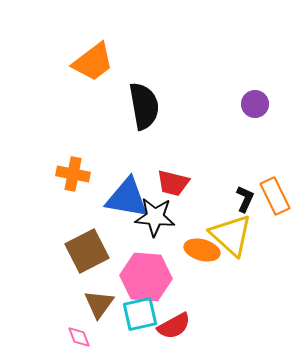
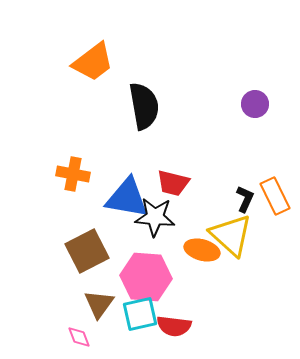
red semicircle: rotated 36 degrees clockwise
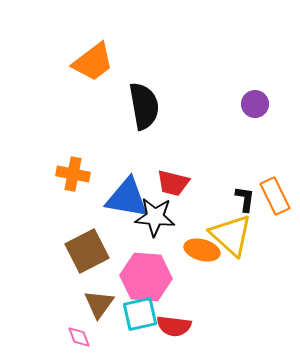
black L-shape: rotated 16 degrees counterclockwise
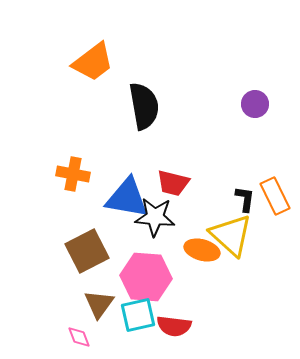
cyan square: moved 2 px left, 1 px down
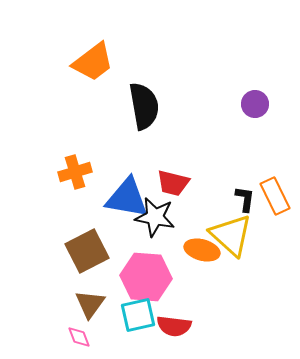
orange cross: moved 2 px right, 2 px up; rotated 28 degrees counterclockwise
black star: rotated 6 degrees clockwise
brown triangle: moved 9 px left
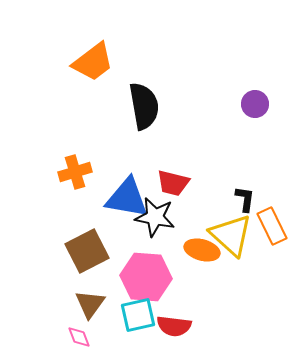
orange rectangle: moved 3 px left, 30 px down
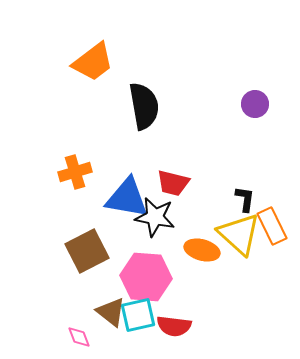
yellow triangle: moved 8 px right, 1 px up
brown triangle: moved 21 px right, 8 px down; rotated 28 degrees counterclockwise
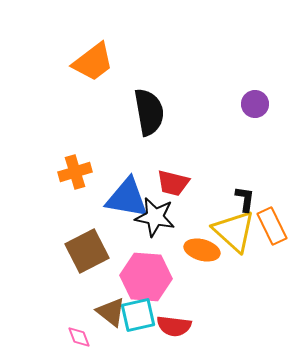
black semicircle: moved 5 px right, 6 px down
yellow triangle: moved 5 px left, 3 px up
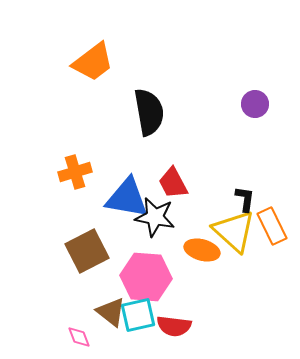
red trapezoid: rotated 48 degrees clockwise
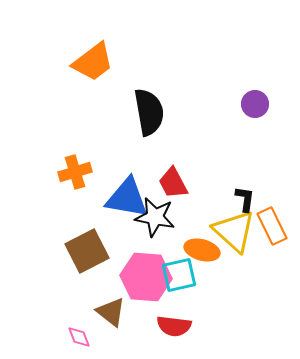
cyan square: moved 41 px right, 40 px up
